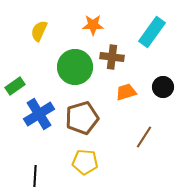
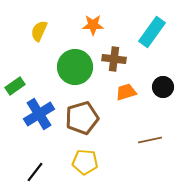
brown cross: moved 2 px right, 2 px down
brown line: moved 6 px right, 3 px down; rotated 45 degrees clockwise
black line: moved 4 px up; rotated 35 degrees clockwise
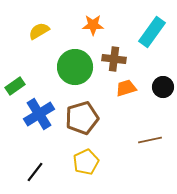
yellow semicircle: rotated 35 degrees clockwise
orange trapezoid: moved 4 px up
yellow pentagon: moved 1 px right; rotated 30 degrees counterclockwise
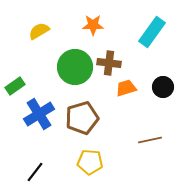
brown cross: moved 5 px left, 4 px down
yellow pentagon: moved 4 px right; rotated 30 degrees clockwise
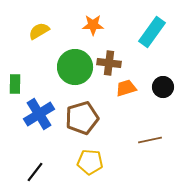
green rectangle: moved 2 px up; rotated 54 degrees counterclockwise
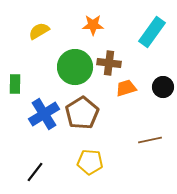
blue cross: moved 5 px right
brown pentagon: moved 5 px up; rotated 16 degrees counterclockwise
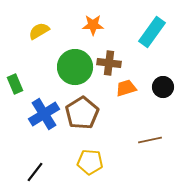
green rectangle: rotated 24 degrees counterclockwise
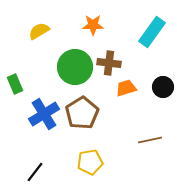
yellow pentagon: rotated 15 degrees counterclockwise
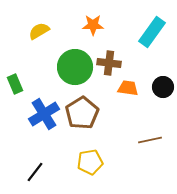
orange trapezoid: moved 2 px right; rotated 25 degrees clockwise
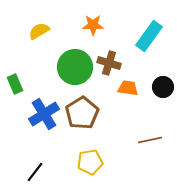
cyan rectangle: moved 3 px left, 4 px down
brown cross: rotated 10 degrees clockwise
